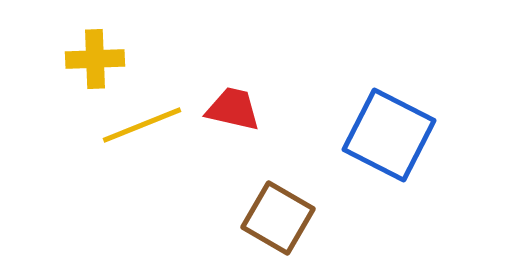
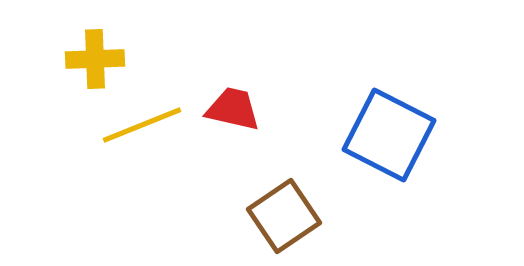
brown square: moved 6 px right, 2 px up; rotated 26 degrees clockwise
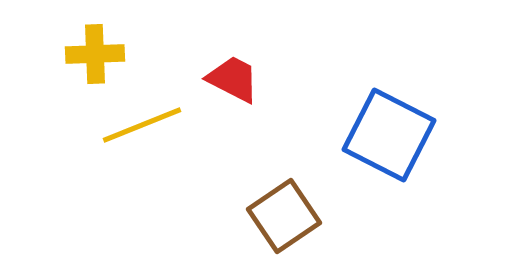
yellow cross: moved 5 px up
red trapezoid: moved 30 px up; rotated 14 degrees clockwise
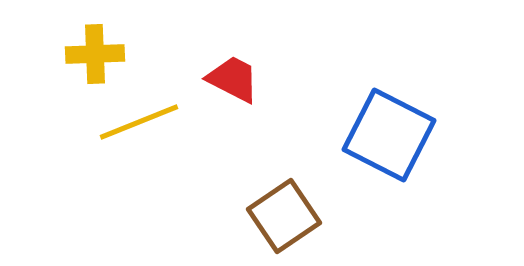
yellow line: moved 3 px left, 3 px up
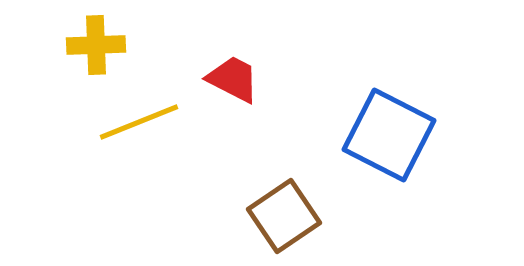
yellow cross: moved 1 px right, 9 px up
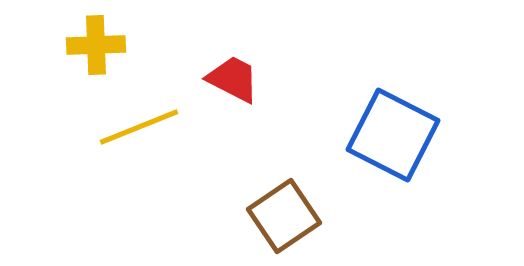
yellow line: moved 5 px down
blue square: moved 4 px right
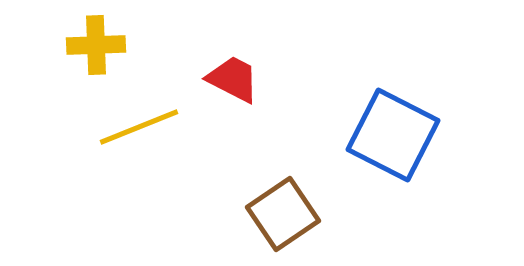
brown square: moved 1 px left, 2 px up
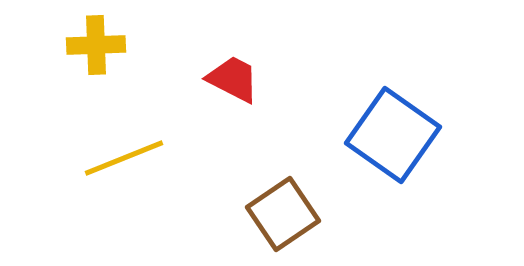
yellow line: moved 15 px left, 31 px down
blue square: rotated 8 degrees clockwise
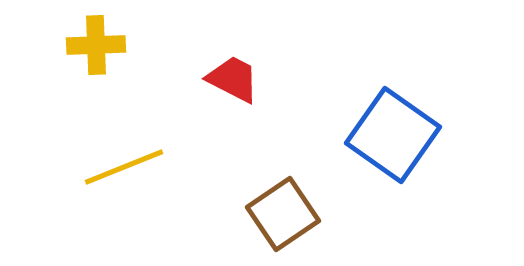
yellow line: moved 9 px down
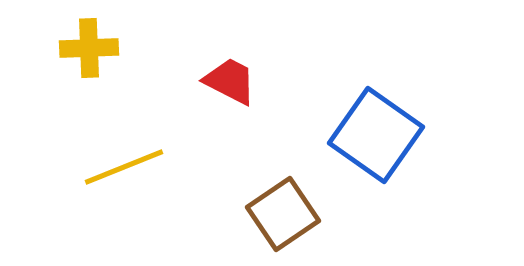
yellow cross: moved 7 px left, 3 px down
red trapezoid: moved 3 px left, 2 px down
blue square: moved 17 px left
